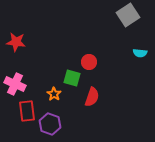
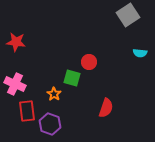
red semicircle: moved 14 px right, 11 px down
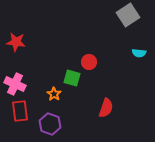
cyan semicircle: moved 1 px left
red rectangle: moved 7 px left
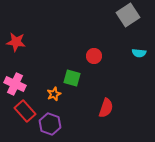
red circle: moved 5 px right, 6 px up
orange star: rotated 16 degrees clockwise
red rectangle: moved 5 px right; rotated 35 degrees counterclockwise
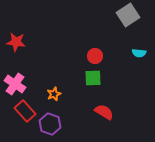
red circle: moved 1 px right
green square: moved 21 px right; rotated 18 degrees counterclockwise
pink cross: rotated 10 degrees clockwise
red semicircle: moved 2 px left, 4 px down; rotated 78 degrees counterclockwise
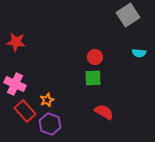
red circle: moved 1 px down
pink cross: rotated 10 degrees counterclockwise
orange star: moved 7 px left, 6 px down
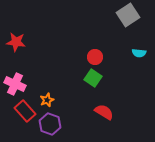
green square: rotated 36 degrees clockwise
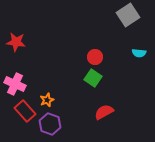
red semicircle: rotated 60 degrees counterclockwise
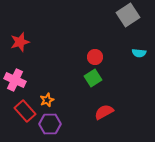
red star: moved 4 px right; rotated 24 degrees counterclockwise
green square: rotated 24 degrees clockwise
pink cross: moved 4 px up
purple hexagon: rotated 20 degrees counterclockwise
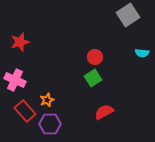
cyan semicircle: moved 3 px right
